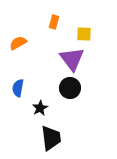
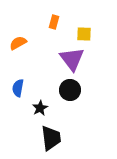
black circle: moved 2 px down
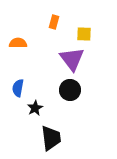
orange semicircle: rotated 30 degrees clockwise
black star: moved 5 px left
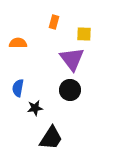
black star: rotated 21 degrees clockwise
black trapezoid: rotated 40 degrees clockwise
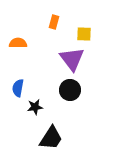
black star: moved 1 px up
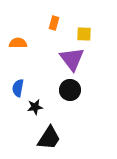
orange rectangle: moved 1 px down
black trapezoid: moved 2 px left
